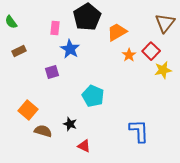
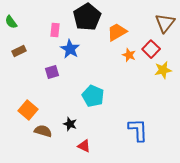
pink rectangle: moved 2 px down
red square: moved 2 px up
orange star: rotated 16 degrees counterclockwise
blue L-shape: moved 1 px left, 1 px up
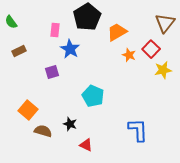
red triangle: moved 2 px right, 1 px up
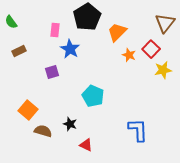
orange trapezoid: rotated 15 degrees counterclockwise
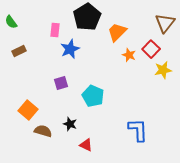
blue star: rotated 18 degrees clockwise
purple square: moved 9 px right, 11 px down
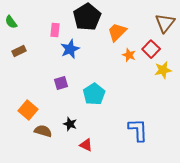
cyan pentagon: moved 1 px right, 2 px up; rotated 15 degrees clockwise
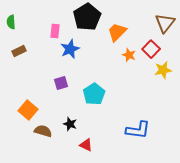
green semicircle: rotated 32 degrees clockwise
pink rectangle: moved 1 px down
blue L-shape: rotated 100 degrees clockwise
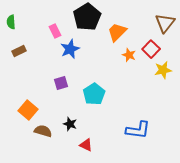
pink rectangle: rotated 32 degrees counterclockwise
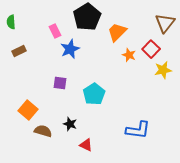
purple square: moved 1 px left; rotated 24 degrees clockwise
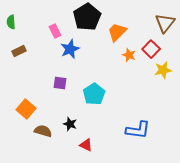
orange square: moved 2 px left, 1 px up
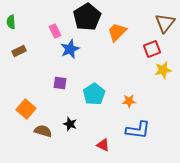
red square: moved 1 px right; rotated 24 degrees clockwise
orange star: moved 46 px down; rotated 24 degrees counterclockwise
red triangle: moved 17 px right
